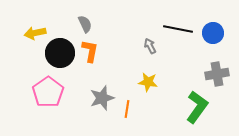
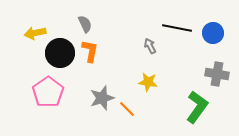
black line: moved 1 px left, 1 px up
gray cross: rotated 20 degrees clockwise
orange line: rotated 54 degrees counterclockwise
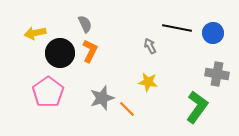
orange L-shape: rotated 15 degrees clockwise
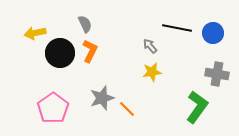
gray arrow: rotated 14 degrees counterclockwise
yellow star: moved 4 px right, 10 px up; rotated 18 degrees counterclockwise
pink pentagon: moved 5 px right, 16 px down
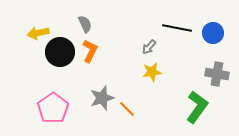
yellow arrow: moved 3 px right
gray arrow: moved 1 px left, 1 px down; rotated 98 degrees counterclockwise
black circle: moved 1 px up
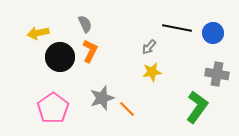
black circle: moved 5 px down
